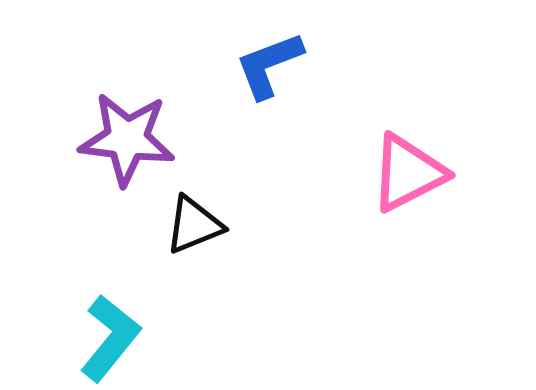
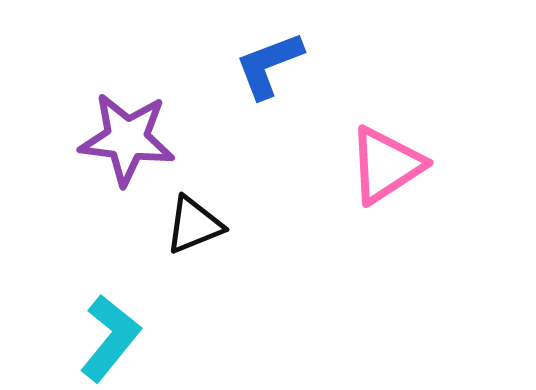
pink triangle: moved 22 px left, 8 px up; rotated 6 degrees counterclockwise
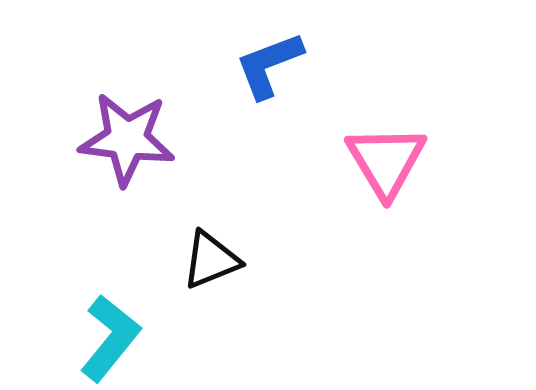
pink triangle: moved 4 px up; rotated 28 degrees counterclockwise
black triangle: moved 17 px right, 35 px down
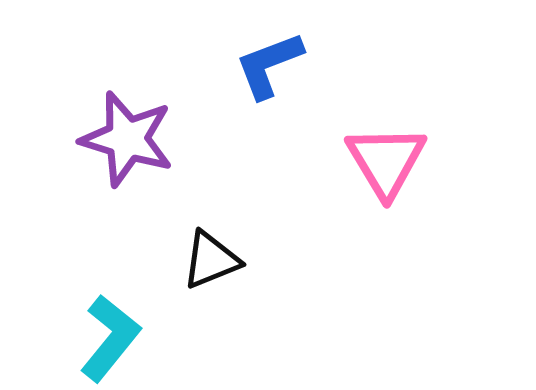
purple star: rotated 10 degrees clockwise
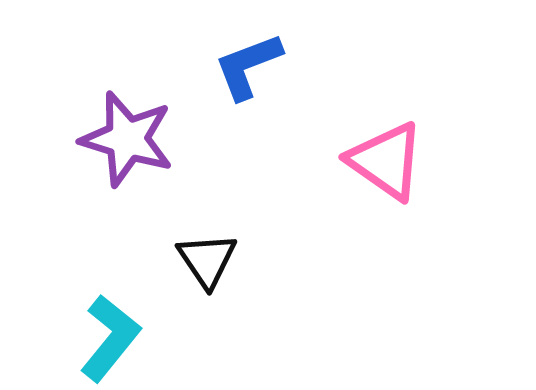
blue L-shape: moved 21 px left, 1 px down
pink triangle: rotated 24 degrees counterclockwise
black triangle: moved 4 px left; rotated 42 degrees counterclockwise
